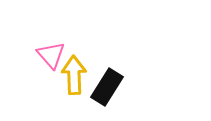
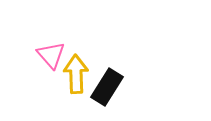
yellow arrow: moved 2 px right, 1 px up
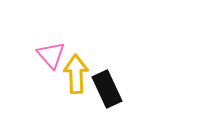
black rectangle: moved 2 px down; rotated 57 degrees counterclockwise
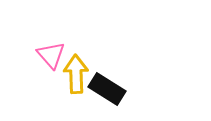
black rectangle: rotated 33 degrees counterclockwise
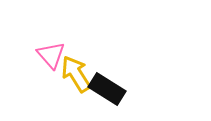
yellow arrow: rotated 30 degrees counterclockwise
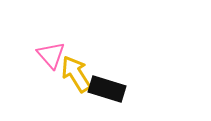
black rectangle: rotated 15 degrees counterclockwise
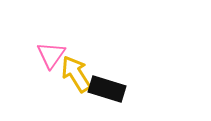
pink triangle: rotated 16 degrees clockwise
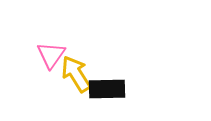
black rectangle: rotated 18 degrees counterclockwise
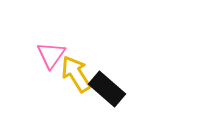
black rectangle: rotated 42 degrees clockwise
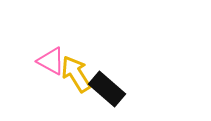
pink triangle: moved 6 px down; rotated 36 degrees counterclockwise
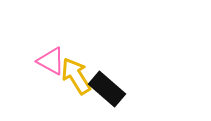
yellow arrow: moved 2 px down
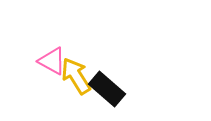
pink triangle: moved 1 px right
